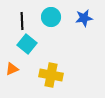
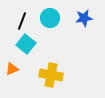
cyan circle: moved 1 px left, 1 px down
black line: rotated 24 degrees clockwise
cyan square: moved 1 px left
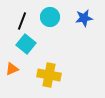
cyan circle: moved 1 px up
yellow cross: moved 2 px left
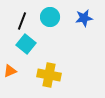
orange triangle: moved 2 px left, 2 px down
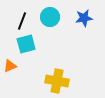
cyan square: rotated 36 degrees clockwise
orange triangle: moved 5 px up
yellow cross: moved 8 px right, 6 px down
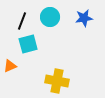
cyan square: moved 2 px right
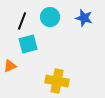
blue star: rotated 24 degrees clockwise
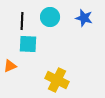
black line: rotated 18 degrees counterclockwise
cyan square: rotated 18 degrees clockwise
yellow cross: moved 1 px up; rotated 15 degrees clockwise
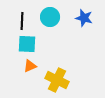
cyan square: moved 1 px left
orange triangle: moved 20 px right
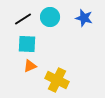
black line: moved 1 px right, 2 px up; rotated 54 degrees clockwise
